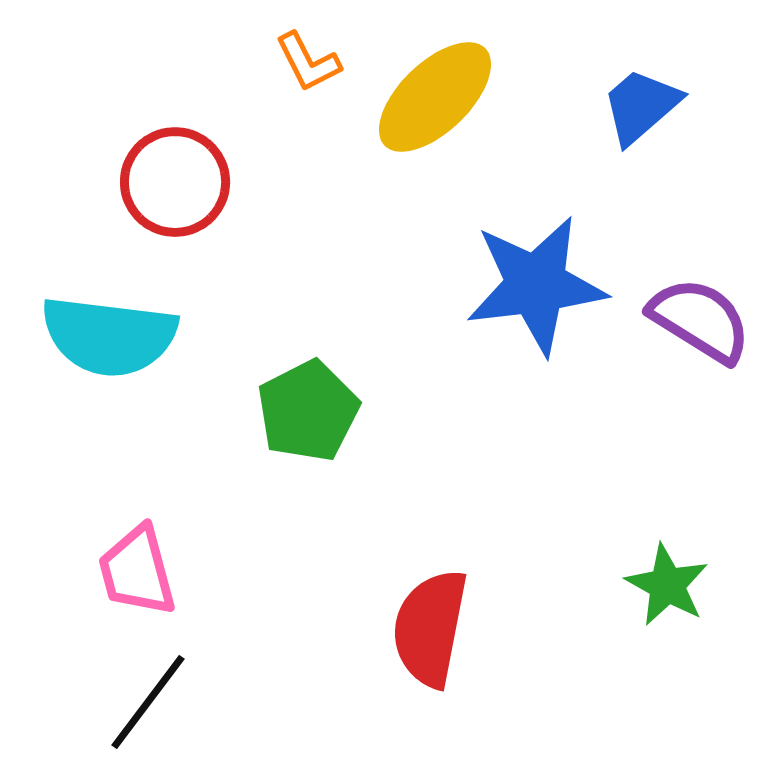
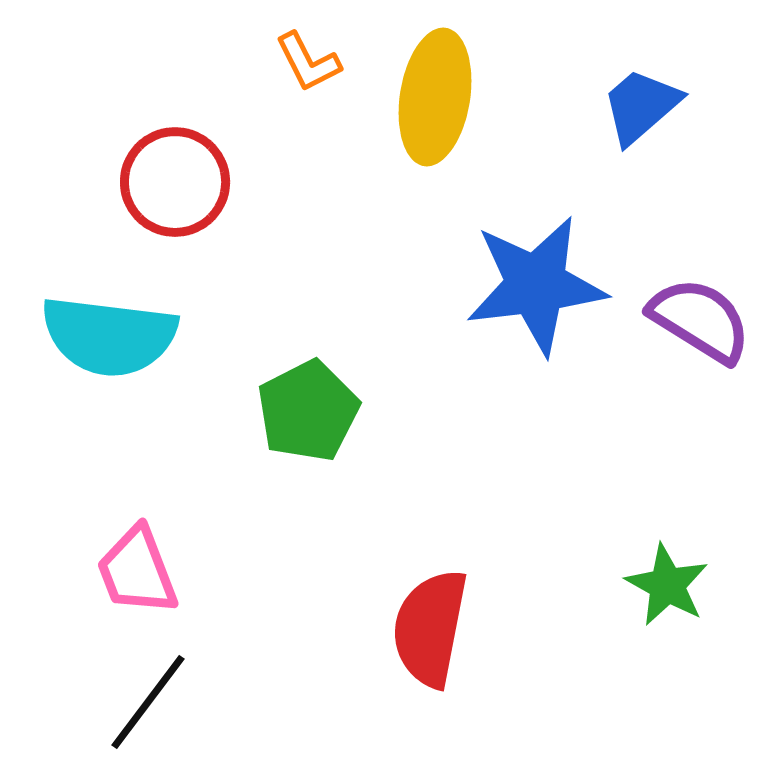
yellow ellipse: rotated 37 degrees counterclockwise
pink trapezoid: rotated 6 degrees counterclockwise
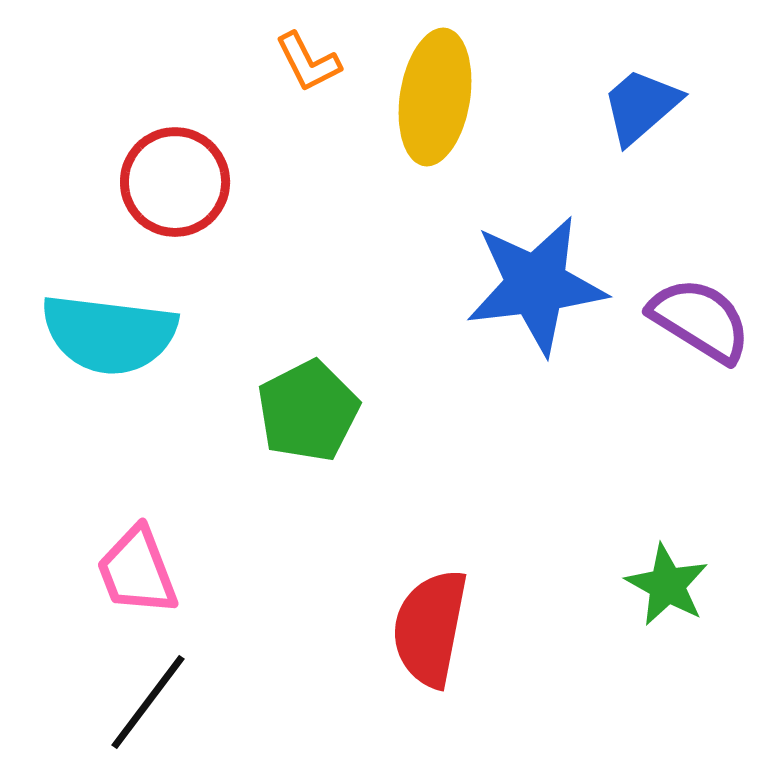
cyan semicircle: moved 2 px up
